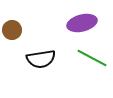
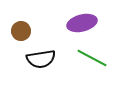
brown circle: moved 9 px right, 1 px down
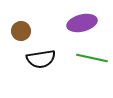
green line: rotated 16 degrees counterclockwise
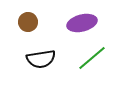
brown circle: moved 7 px right, 9 px up
green line: rotated 52 degrees counterclockwise
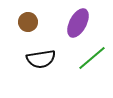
purple ellipse: moved 4 px left; rotated 48 degrees counterclockwise
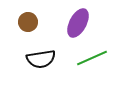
green line: rotated 16 degrees clockwise
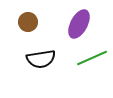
purple ellipse: moved 1 px right, 1 px down
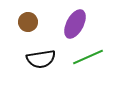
purple ellipse: moved 4 px left
green line: moved 4 px left, 1 px up
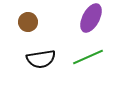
purple ellipse: moved 16 px right, 6 px up
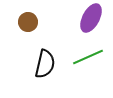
black semicircle: moved 4 px right, 5 px down; rotated 68 degrees counterclockwise
